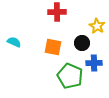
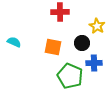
red cross: moved 3 px right
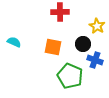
black circle: moved 1 px right, 1 px down
blue cross: moved 1 px right, 3 px up; rotated 21 degrees clockwise
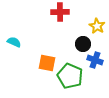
orange square: moved 6 px left, 16 px down
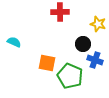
yellow star: moved 1 px right, 2 px up; rotated 14 degrees counterclockwise
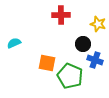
red cross: moved 1 px right, 3 px down
cyan semicircle: moved 1 px down; rotated 48 degrees counterclockwise
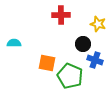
cyan semicircle: rotated 24 degrees clockwise
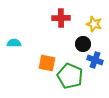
red cross: moved 3 px down
yellow star: moved 4 px left
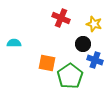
red cross: rotated 24 degrees clockwise
green pentagon: rotated 15 degrees clockwise
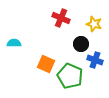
black circle: moved 2 px left
orange square: moved 1 px left, 1 px down; rotated 12 degrees clockwise
green pentagon: rotated 15 degrees counterclockwise
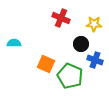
yellow star: rotated 14 degrees counterclockwise
